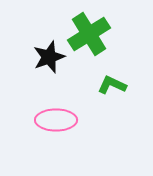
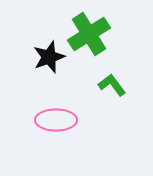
green L-shape: rotated 28 degrees clockwise
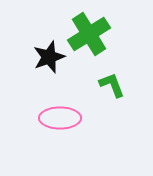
green L-shape: rotated 16 degrees clockwise
pink ellipse: moved 4 px right, 2 px up
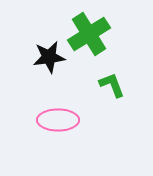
black star: rotated 12 degrees clockwise
pink ellipse: moved 2 px left, 2 px down
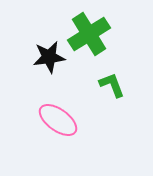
pink ellipse: rotated 36 degrees clockwise
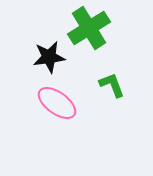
green cross: moved 6 px up
pink ellipse: moved 1 px left, 17 px up
